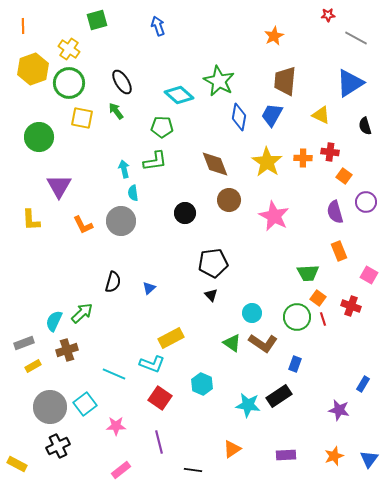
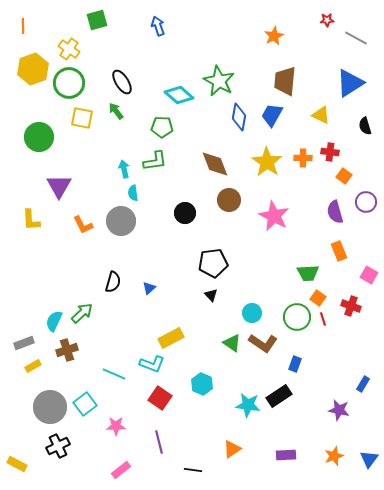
red star at (328, 15): moved 1 px left, 5 px down
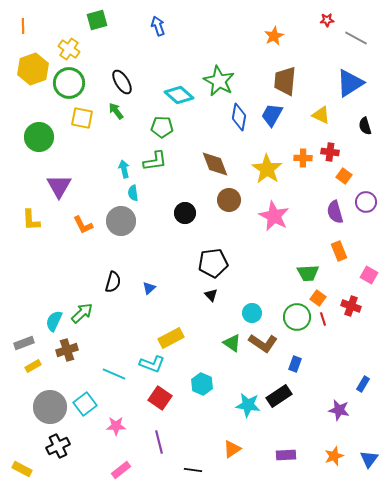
yellow star at (267, 162): moved 7 px down
yellow rectangle at (17, 464): moved 5 px right, 5 px down
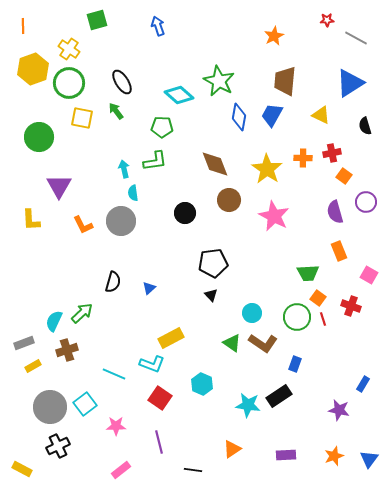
red cross at (330, 152): moved 2 px right, 1 px down; rotated 18 degrees counterclockwise
